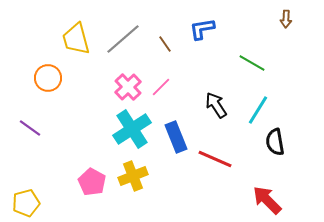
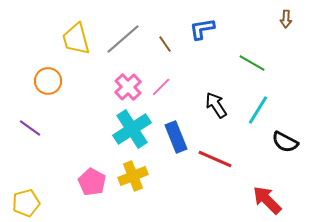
orange circle: moved 3 px down
black semicircle: moved 10 px right; rotated 52 degrees counterclockwise
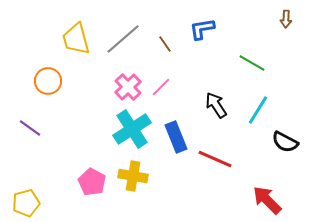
yellow cross: rotated 32 degrees clockwise
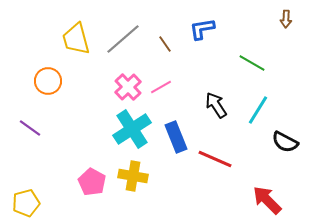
pink line: rotated 15 degrees clockwise
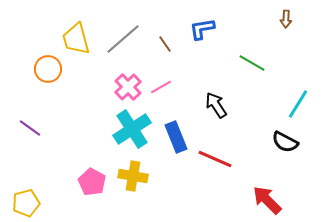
orange circle: moved 12 px up
cyan line: moved 40 px right, 6 px up
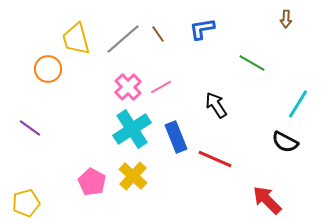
brown line: moved 7 px left, 10 px up
yellow cross: rotated 32 degrees clockwise
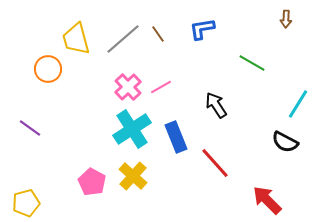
red line: moved 4 px down; rotated 24 degrees clockwise
